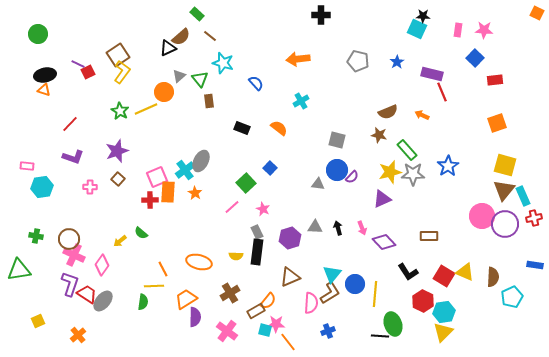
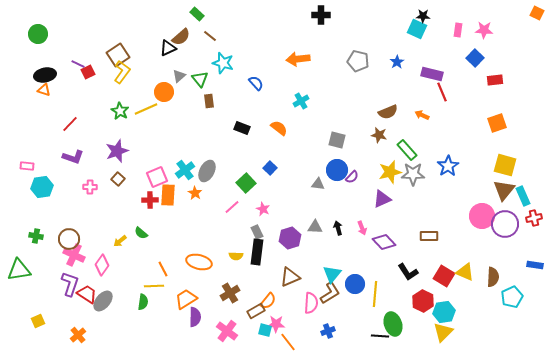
gray ellipse at (201, 161): moved 6 px right, 10 px down
orange rectangle at (168, 192): moved 3 px down
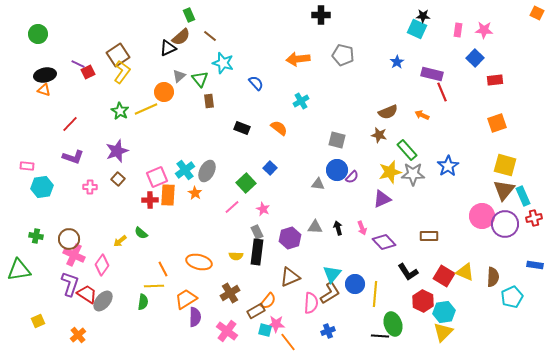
green rectangle at (197, 14): moved 8 px left, 1 px down; rotated 24 degrees clockwise
gray pentagon at (358, 61): moved 15 px left, 6 px up
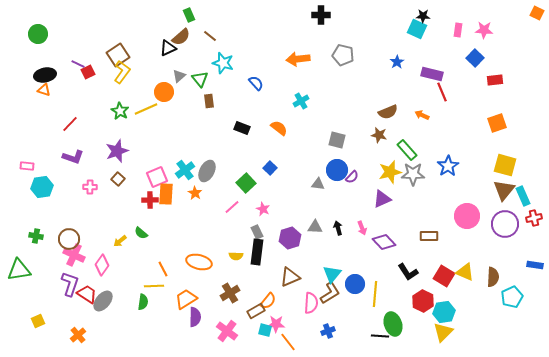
orange rectangle at (168, 195): moved 2 px left, 1 px up
pink circle at (482, 216): moved 15 px left
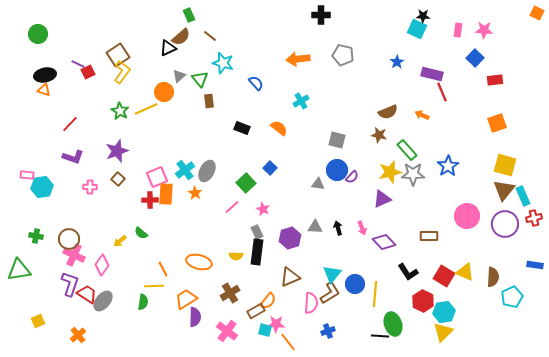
pink rectangle at (27, 166): moved 9 px down
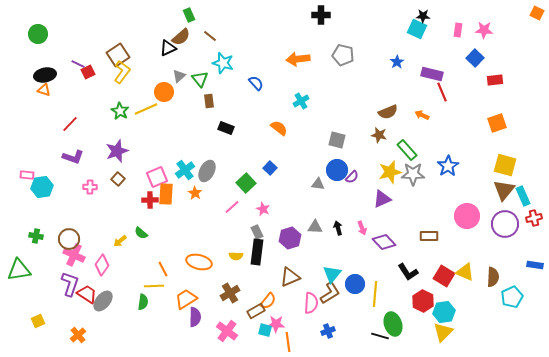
black rectangle at (242, 128): moved 16 px left
black line at (380, 336): rotated 12 degrees clockwise
orange line at (288, 342): rotated 30 degrees clockwise
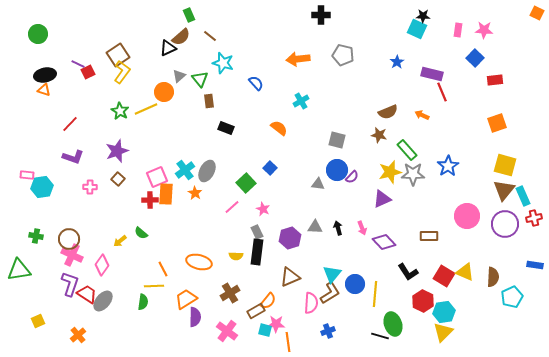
pink cross at (74, 255): moved 2 px left
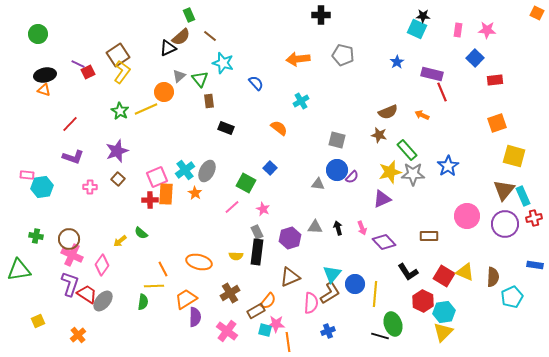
pink star at (484, 30): moved 3 px right
yellow square at (505, 165): moved 9 px right, 9 px up
green square at (246, 183): rotated 18 degrees counterclockwise
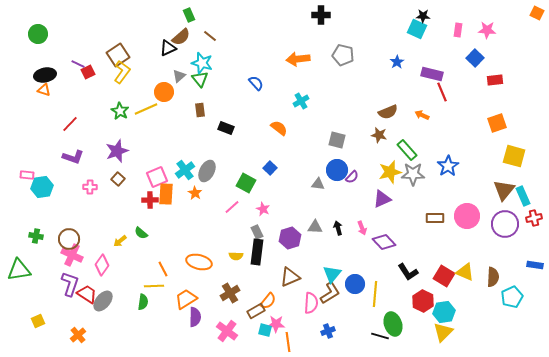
cyan star at (223, 63): moved 21 px left
brown rectangle at (209, 101): moved 9 px left, 9 px down
brown rectangle at (429, 236): moved 6 px right, 18 px up
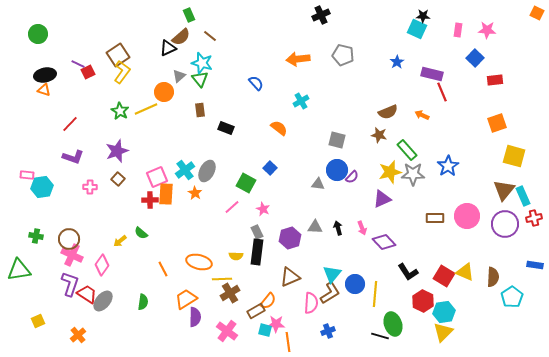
black cross at (321, 15): rotated 24 degrees counterclockwise
yellow line at (154, 286): moved 68 px right, 7 px up
cyan pentagon at (512, 297): rotated 10 degrees counterclockwise
